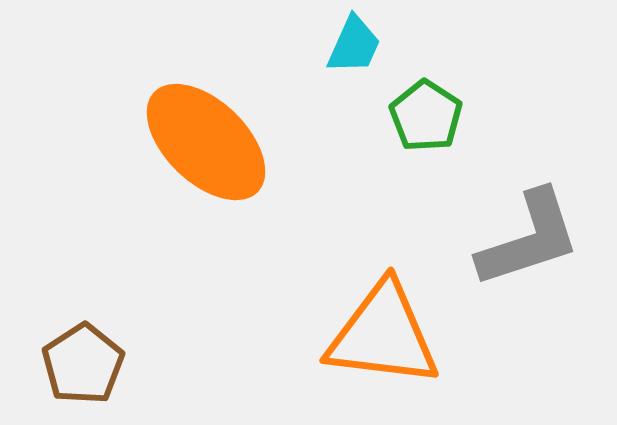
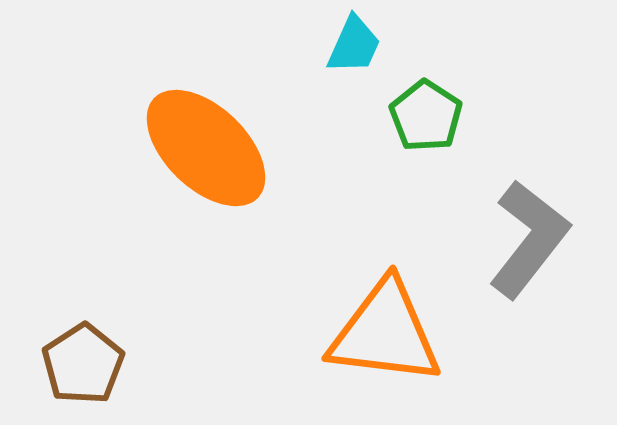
orange ellipse: moved 6 px down
gray L-shape: rotated 34 degrees counterclockwise
orange triangle: moved 2 px right, 2 px up
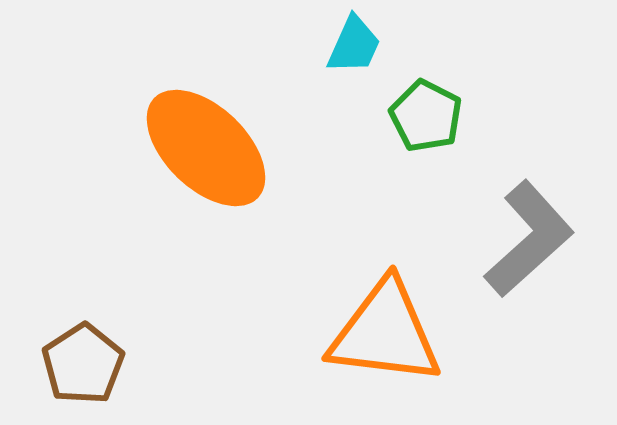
green pentagon: rotated 6 degrees counterclockwise
gray L-shape: rotated 10 degrees clockwise
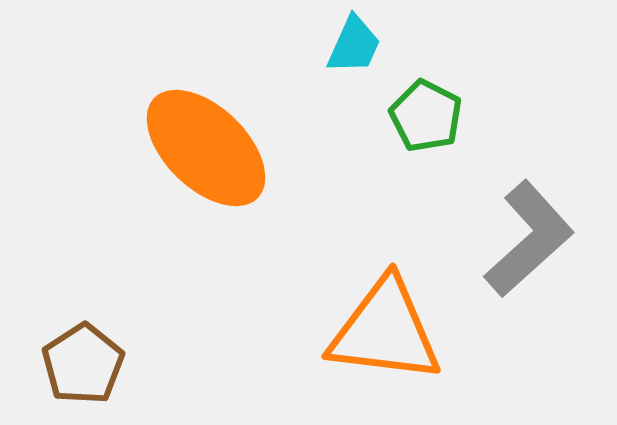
orange triangle: moved 2 px up
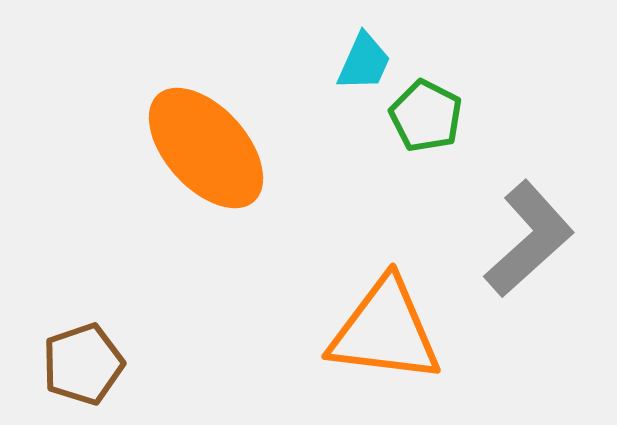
cyan trapezoid: moved 10 px right, 17 px down
orange ellipse: rotated 4 degrees clockwise
brown pentagon: rotated 14 degrees clockwise
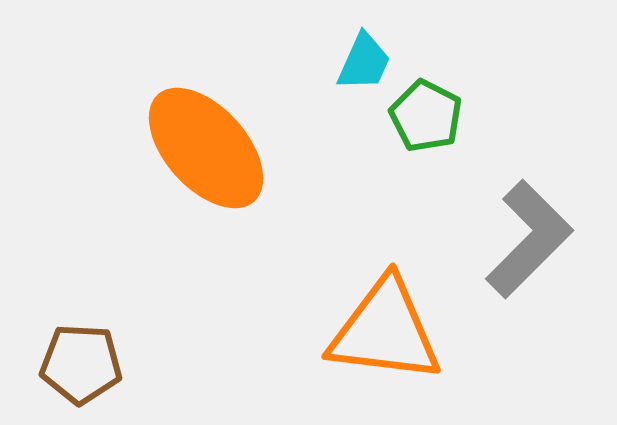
gray L-shape: rotated 3 degrees counterclockwise
brown pentagon: moved 2 px left; rotated 22 degrees clockwise
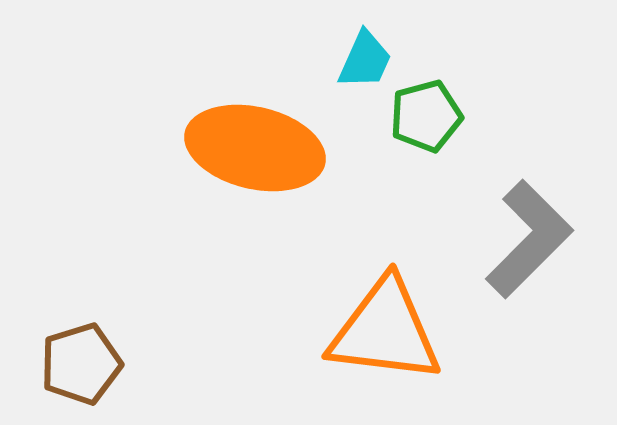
cyan trapezoid: moved 1 px right, 2 px up
green pentagon: rotated 30 degrees clockwise
orange ellipse: moved 49 px right; rotated 35 degrees counterclockwise
brown pentagon: rotated 20 degrees counterclockwise
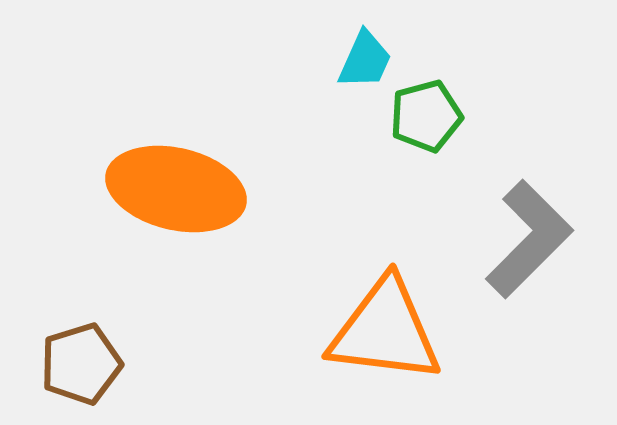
orange ellipse: moved 79 px left, 41 px down
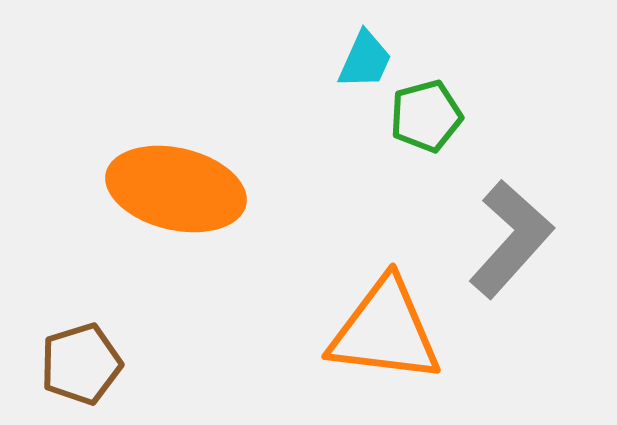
gray L-shape: moved 18 px left; rotated 3 degrees counterclockwise
